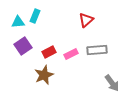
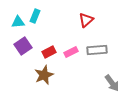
pink rectangle: moved 2 px up
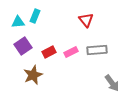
red triangle: rotated 28 degrees counterclockwise
brown star: moved 11 px left
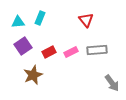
cyan rectangle: moved 5 px right, 2 px down
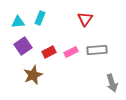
red triangle: moved 1 px left, 1 px up; rotated 14 degrees clockwise
gray arrow: rotated 18 degrees clockwise
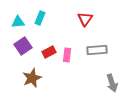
pink rectangle: moved 4 px left, 3 px down; rotated 56 degrees counterclockwise
brown star: moved 1 px left, 3 px down
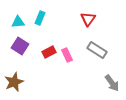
red triangle: moved 3 px right
purple square: moved 3 px left; rotated 24 degrees counterclockwise
gray rectangle: rotated 36 degrees clockwise
pink rectangle: rotated 32 degrees counterclockwise
brown star: moved 18 px left, 4 px down
gray arrow: rotated 18 degrees counterclockwise
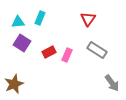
purple square: moved 2 px right, 3 px up
pink rectangle: rotated 48 degrees clockwise
brown star: moved 2 px down
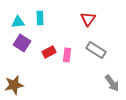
cyan rectangle: rotated 24 degrees counterclockwise
gray rectangle: moved 1 px left
pink rectangle: rotated 16 degrees counterclockwise
brown star: moved 1 px down; rotated 12 degrees clockwise
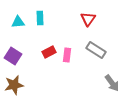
purple square: moved 9 px left, 13 px down
